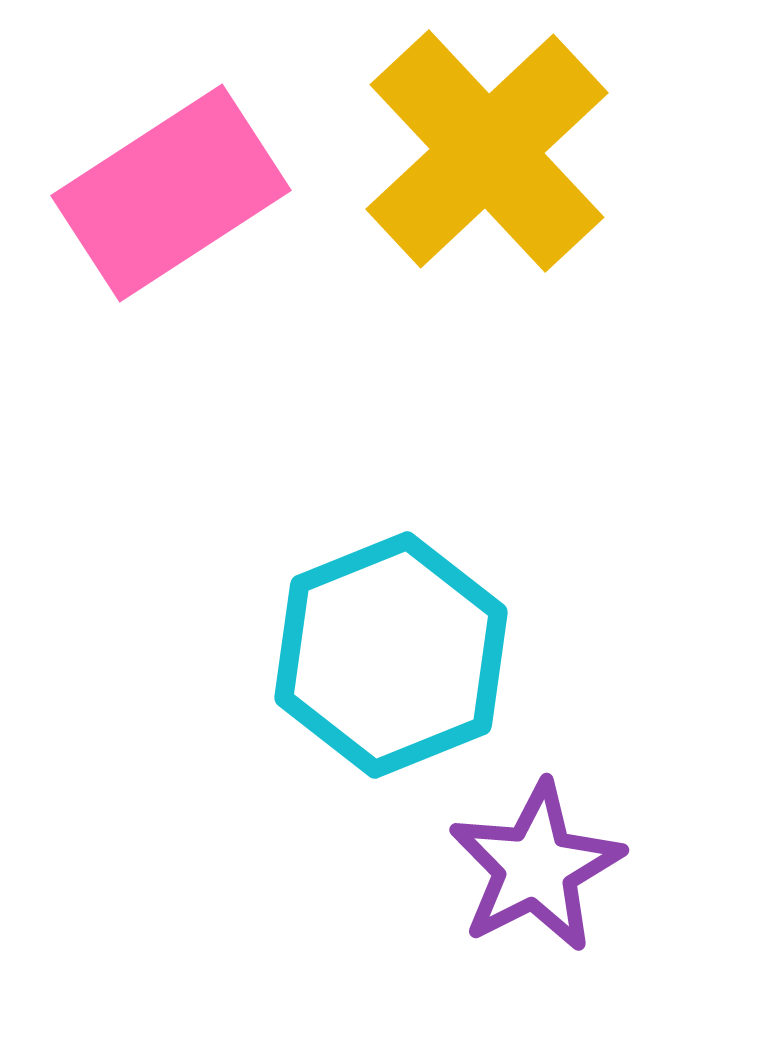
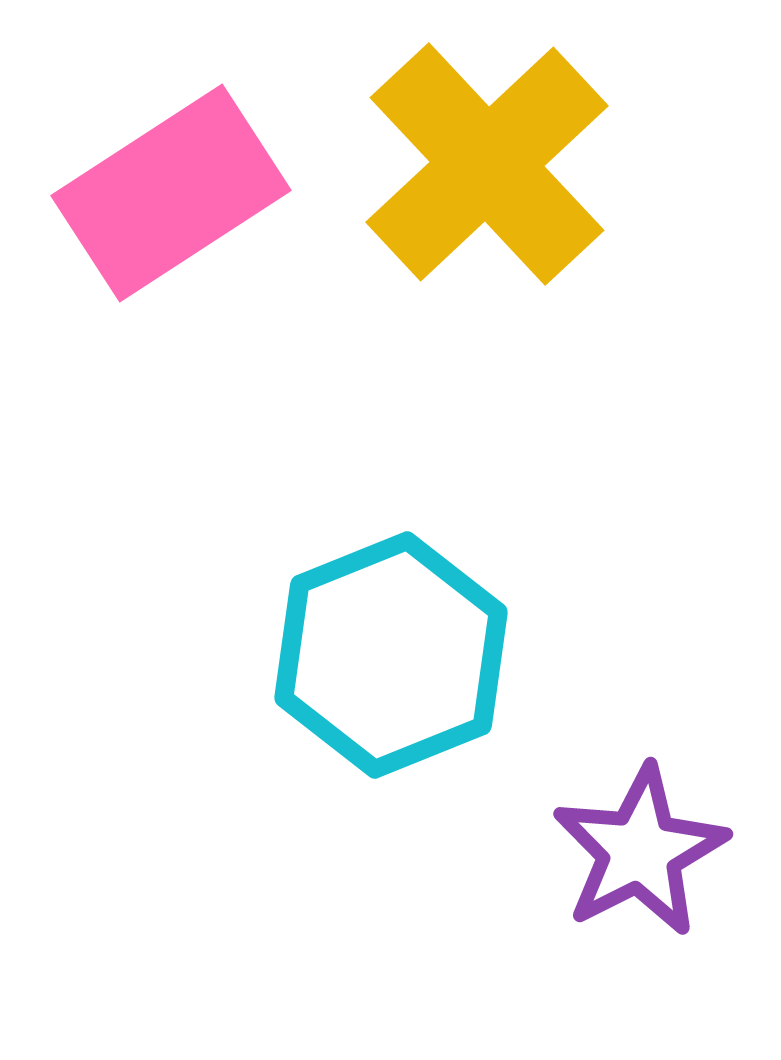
yellow cross: moved 13 px down
purple star: moved 104 px right, 16 px up
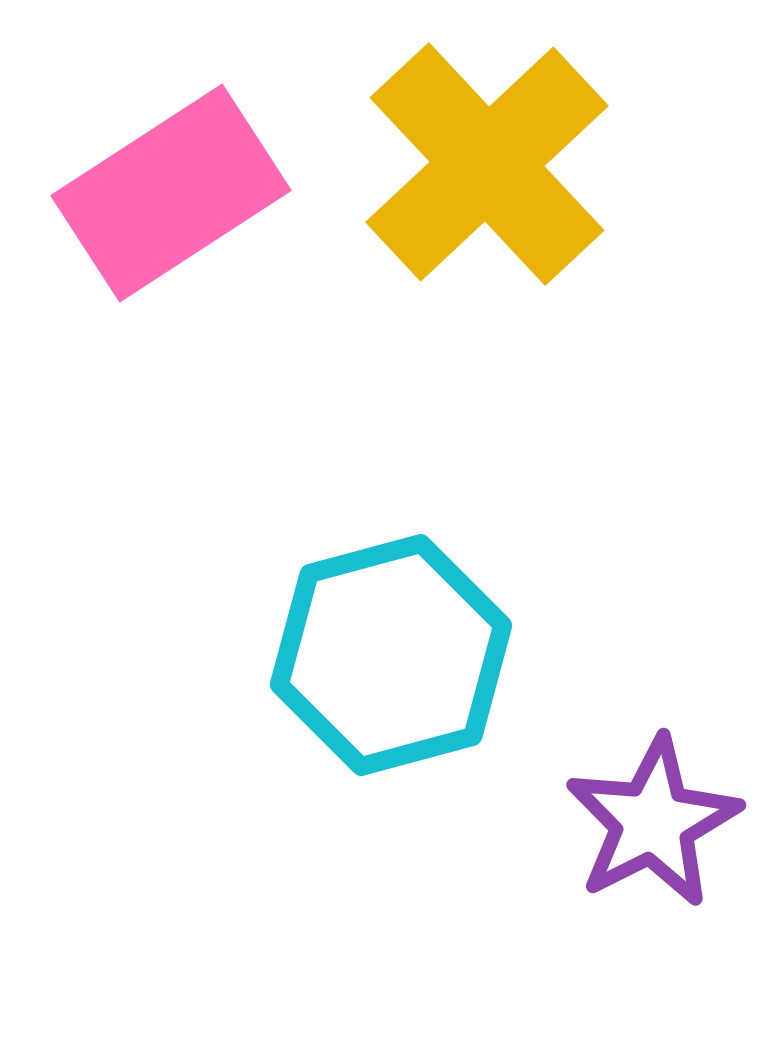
cyan hexagon: rotated 7 degrees clockwise
purple star: moved 13 px right, 29 px up
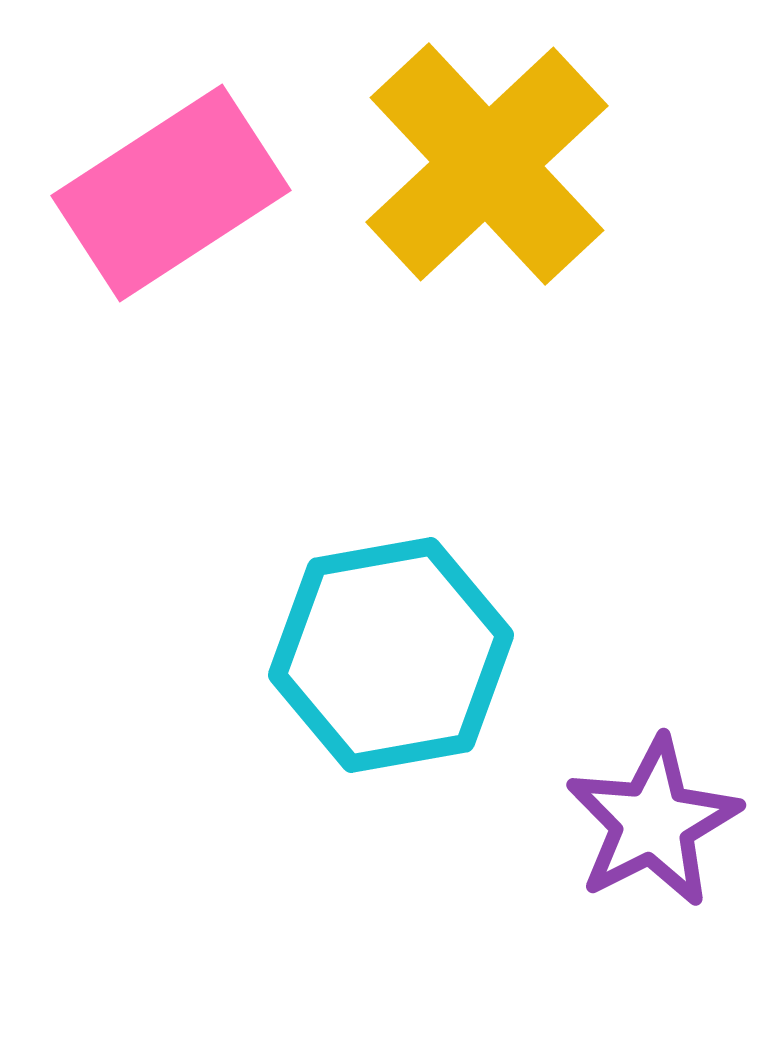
cyan hexagon: rotated 5 degrees clockwise
